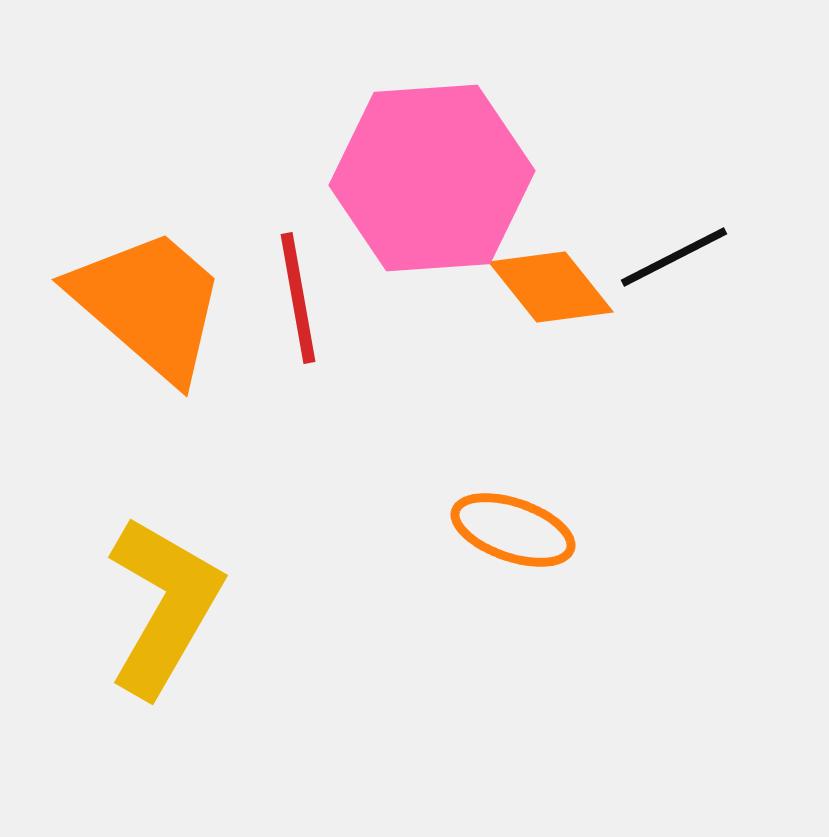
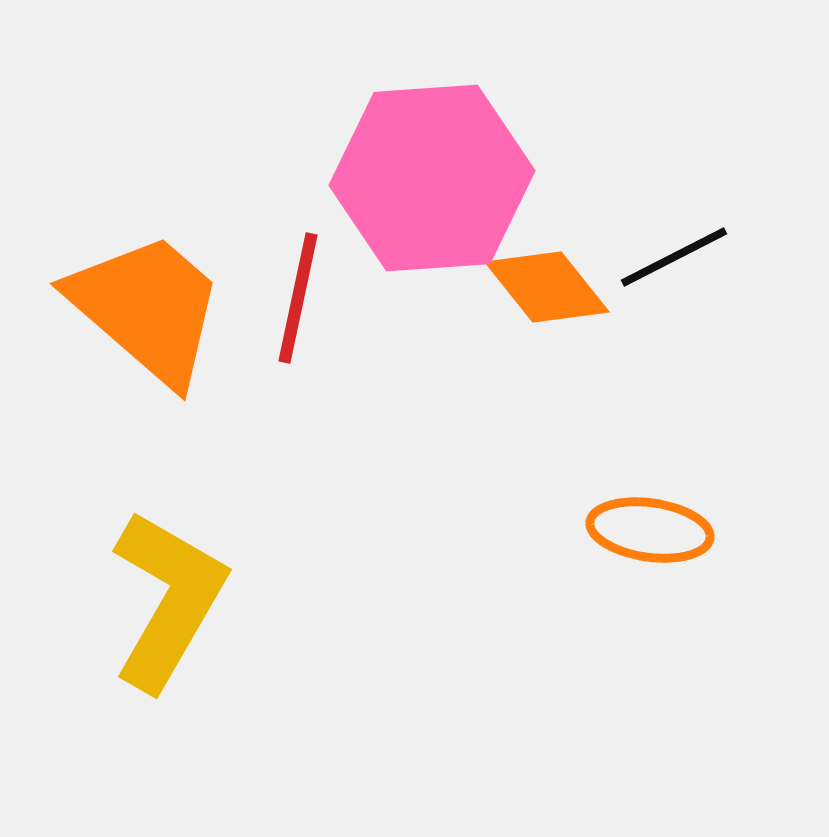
orange diamond: moved 4 px left
red line: rotated 22 degrees clockwise
orange trapezoid: moved 2 px left, 4 px down
orange ellipse: moved 137 px right; rotated 11 degrees counterclockwise
yellow L-shape: moved 4 px right, 6 px up
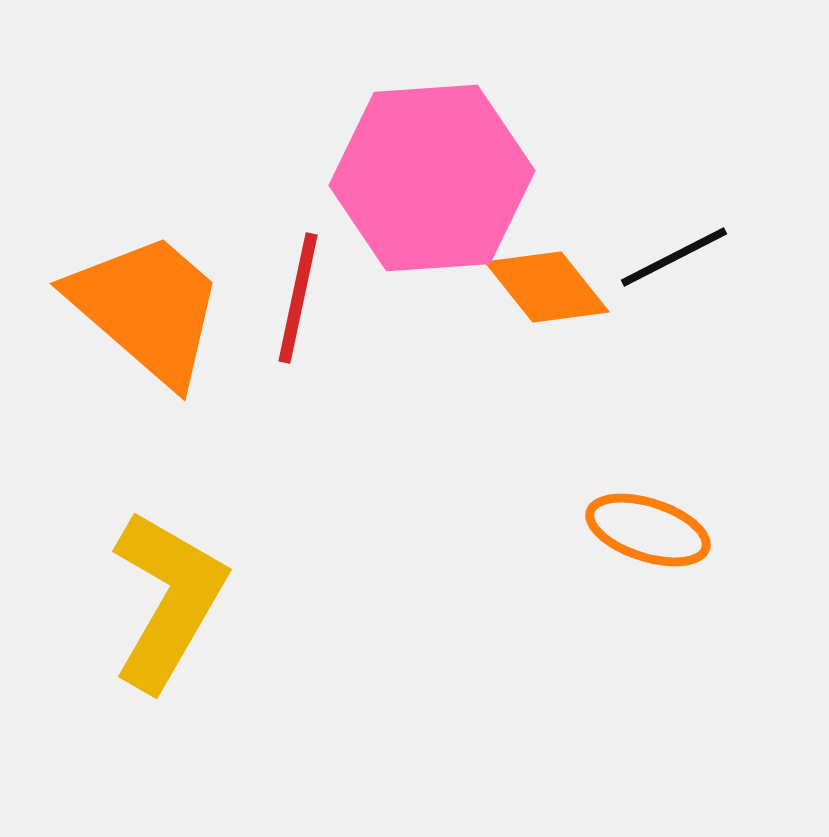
orange ellipse: moved 2 px left; rotated 10 degrees clockwise
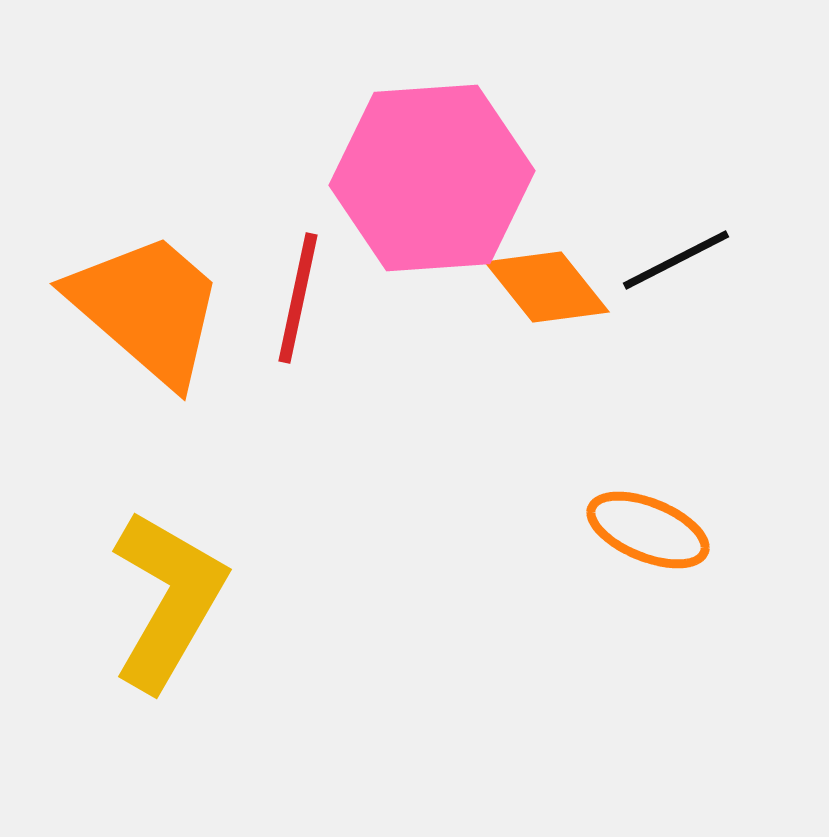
black line: moved 2 px right, 3 px down
orange ellipse: rotated 4 degrees clockwise
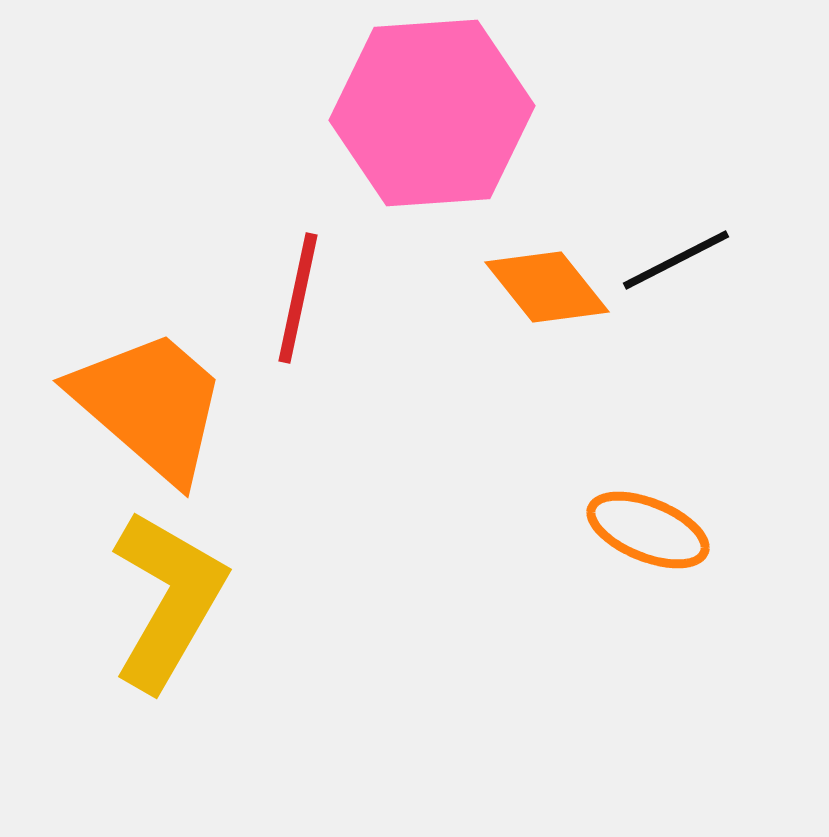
pink hexagon: moved 65 px up
orange trapezoid: moved 3 px right, 97 px down
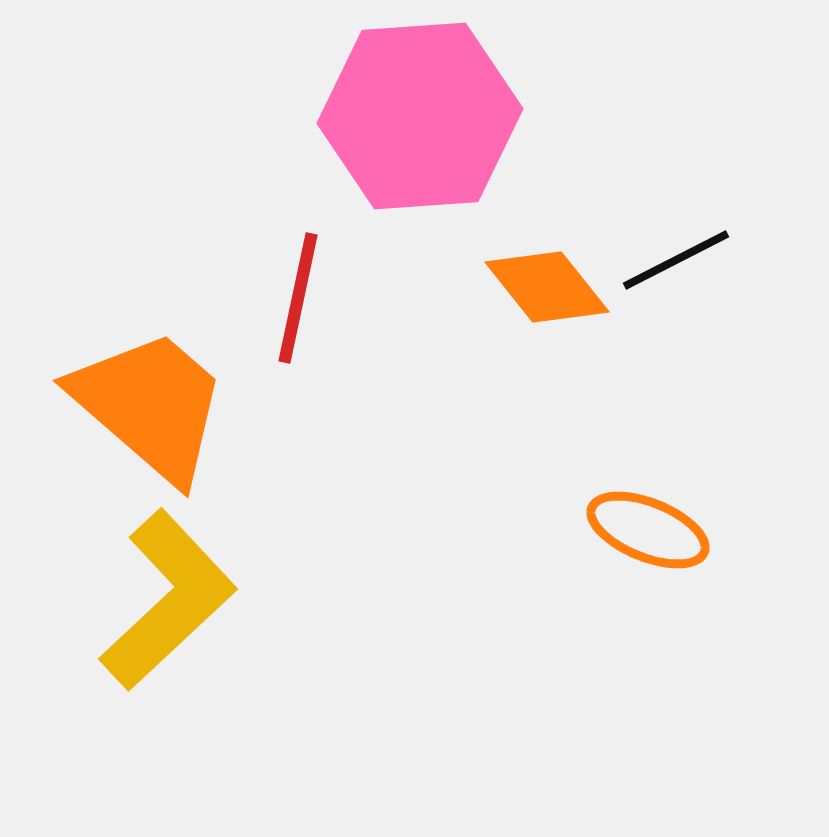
pink hexagon: moved 12 px left, 3 px down
yellow L-shape: rotated 17 degrees clockwise
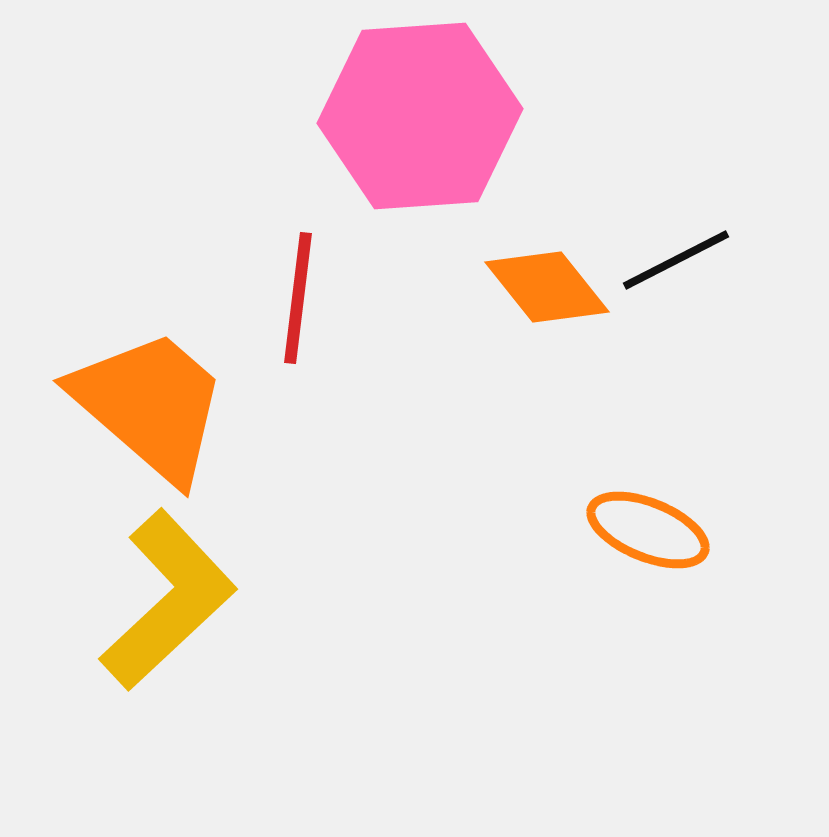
red line: rotated 5 degrees counterclockwise
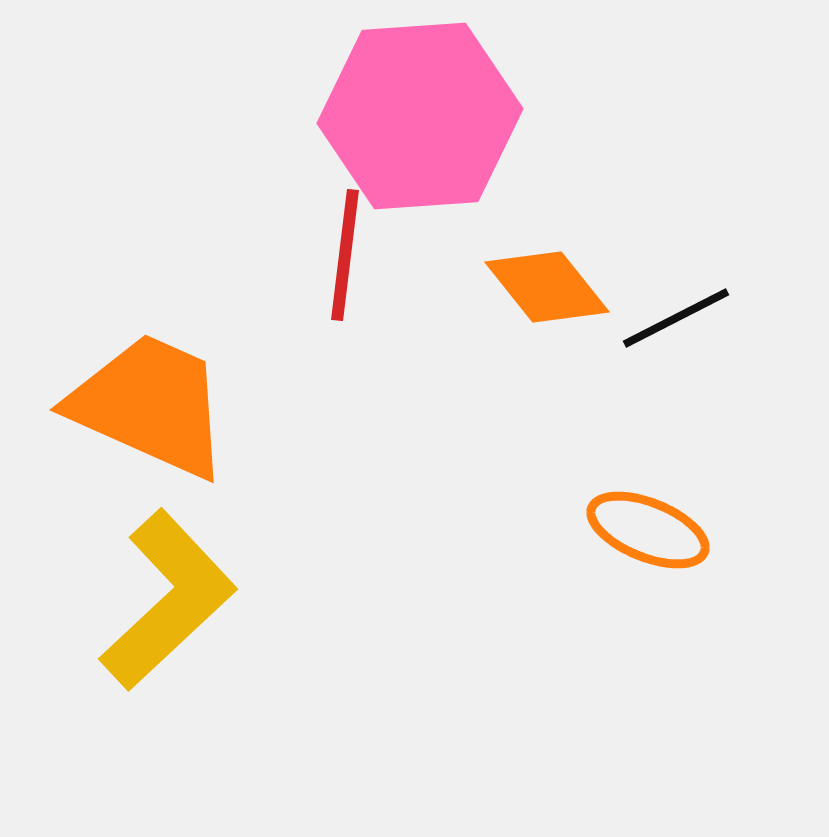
black line: moved 58 px down
red line: moved 47 px right, 43 px up
orange trapezoid: rotated 17 degrees counterclockwise
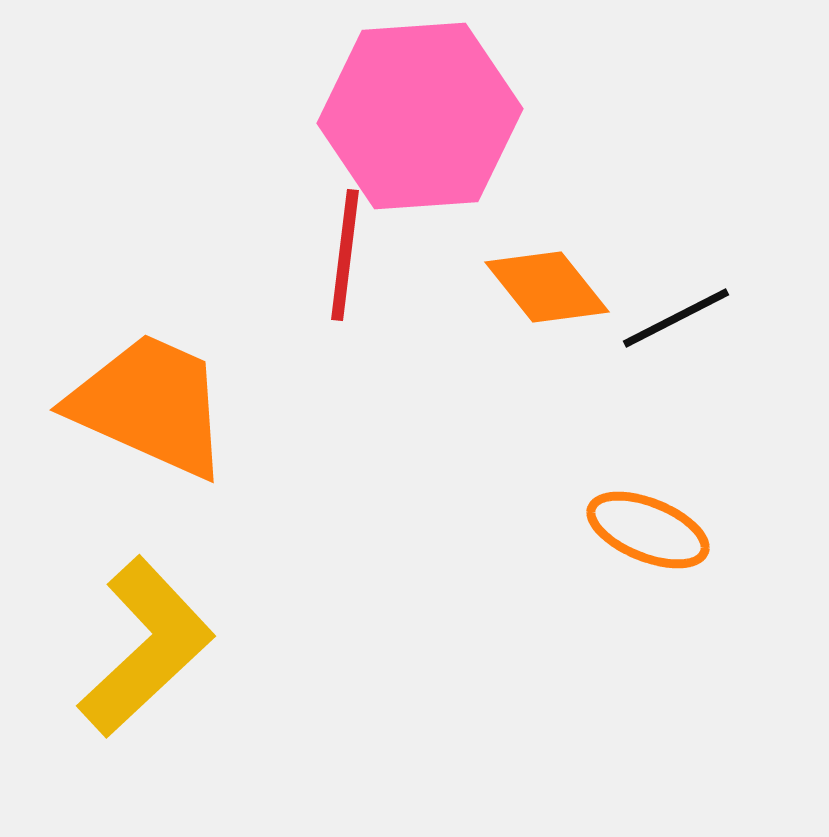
yellow L-shape: moved 22 px left, 47 px down
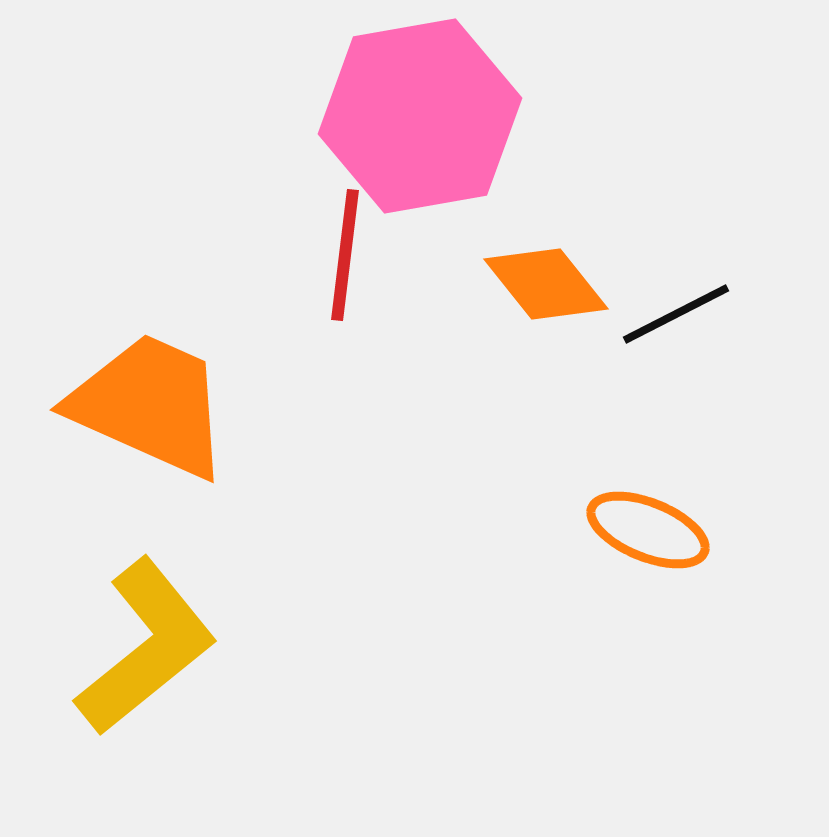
pink hexagon: rotated 6 degrees counterclockwise
orange diamond: moved 1 px left, 3 px up
black line: moved 4 px up
yellow L-shape: rotated 4 degrees clockwise
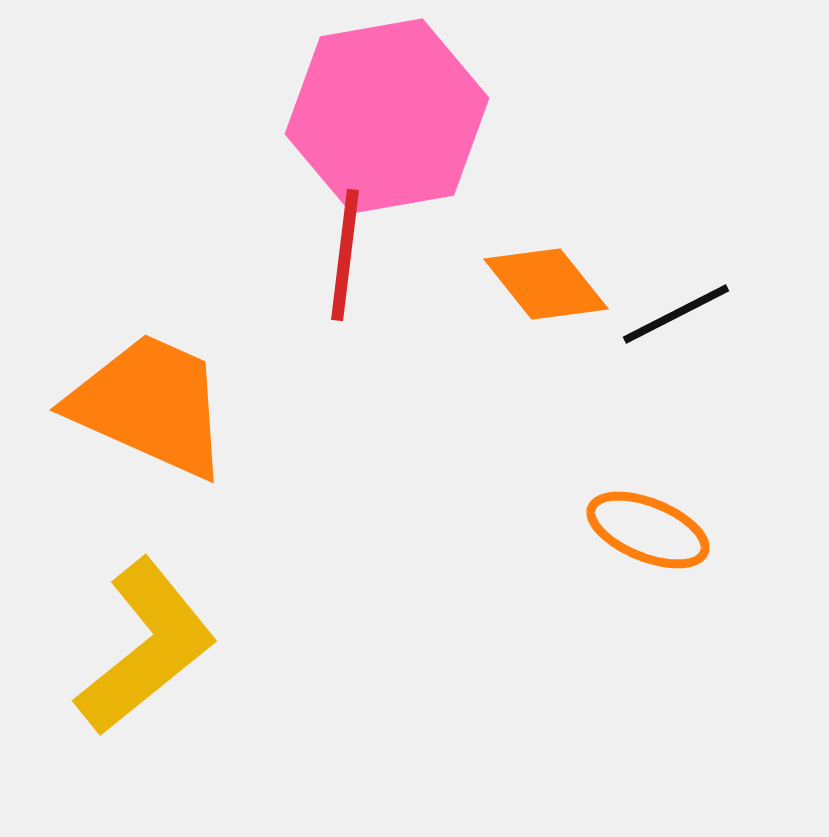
pink hexagon: moved 33 px left
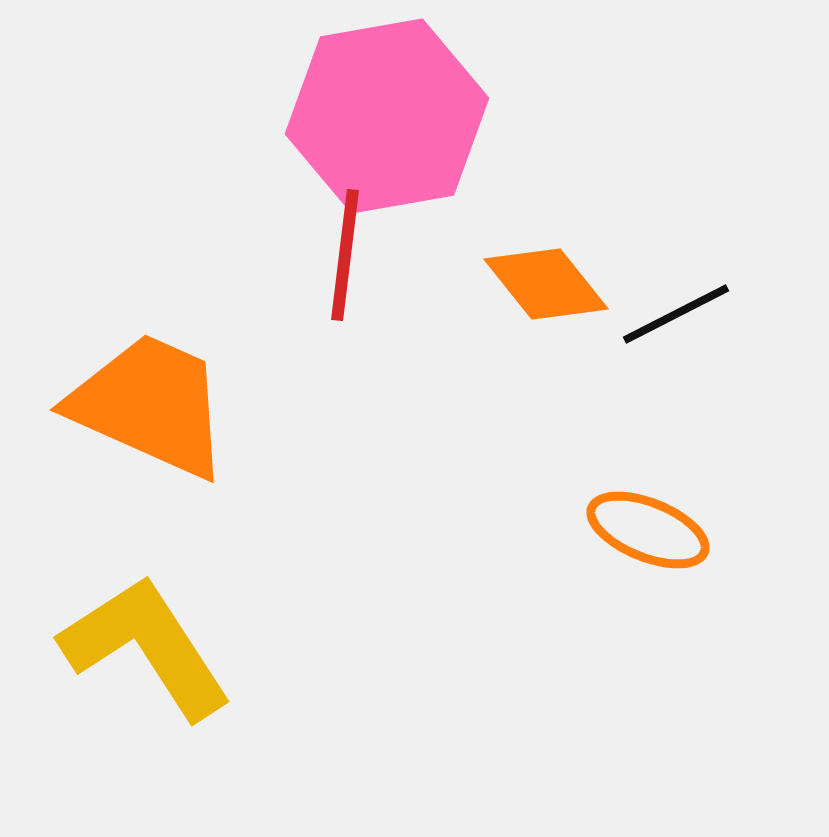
yellow L-shape: rotated 84 degrees counterclockwise
